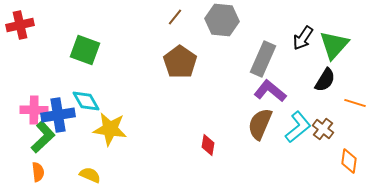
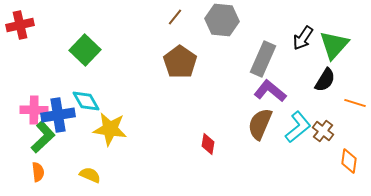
green square: rotated 24 degrees clockwise
brown cross: moved 2 px down
red diamond: moved 1 px up
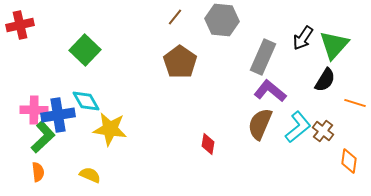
gray rectangle: moved 2 px up
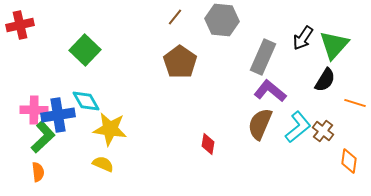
yellow semicircle: moved 13 px right, 11 px up
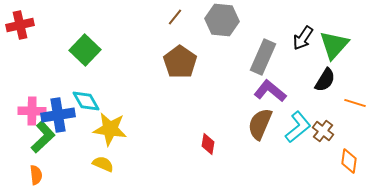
pink cross: moved 2 px left, 1 px down
orange semicircle: moved 2 px left, 3 px down
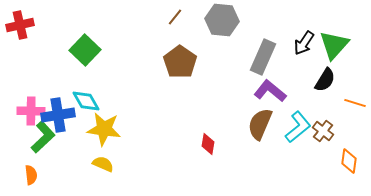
black arrow: moved 1 px right, 5 px down
pink cross: moved 1 px left
yellow star: moved 6 px left
orange semicircle: moved 5 px left
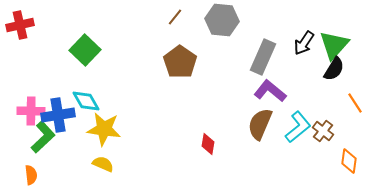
black semicircle: moved 9 px right, 11 px up
orange line: rotated 40 degrees clockwise
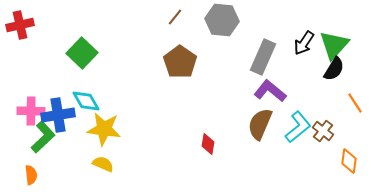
green square: moved 3 px left, 3 px down
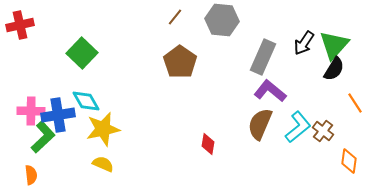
yellow star: moved 1 px left; rotated 20 degrees counterclockwise
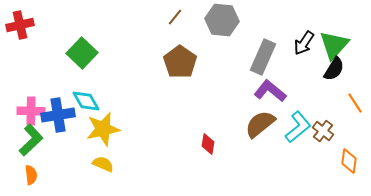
brown semicircle: rotated 28 degrees clockwise
green L-shape: moved 12 px left, 3 px down
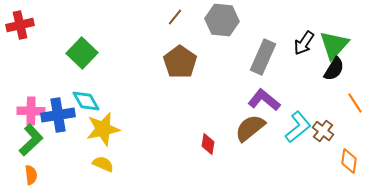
purple L-shape: moved 6 px left, 9 px down
brown semicircle: moved 10 px left, 4 px down
